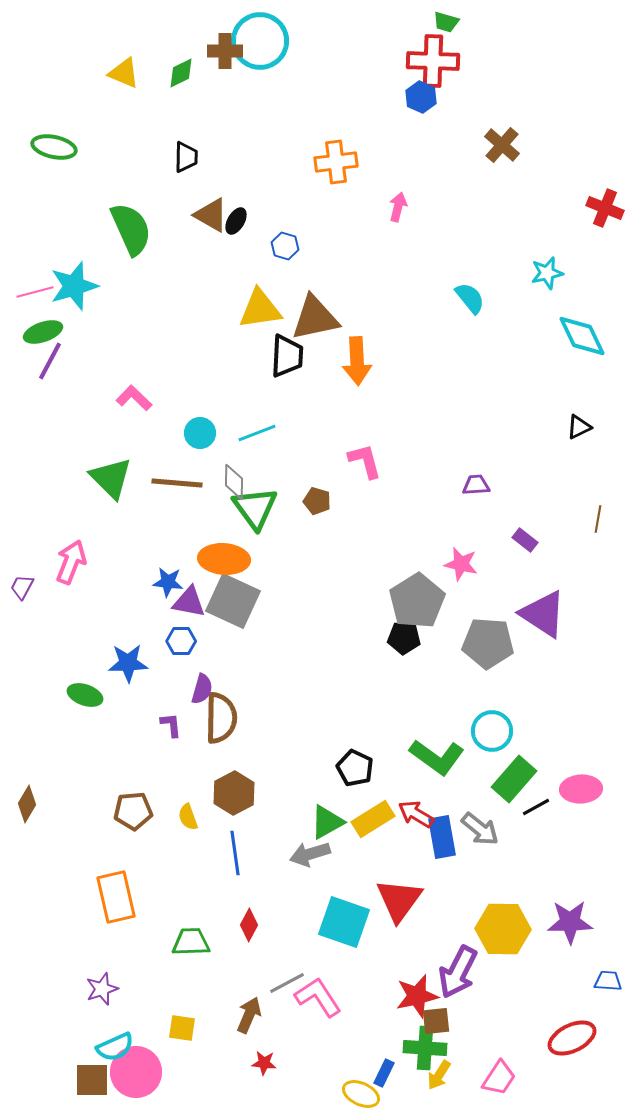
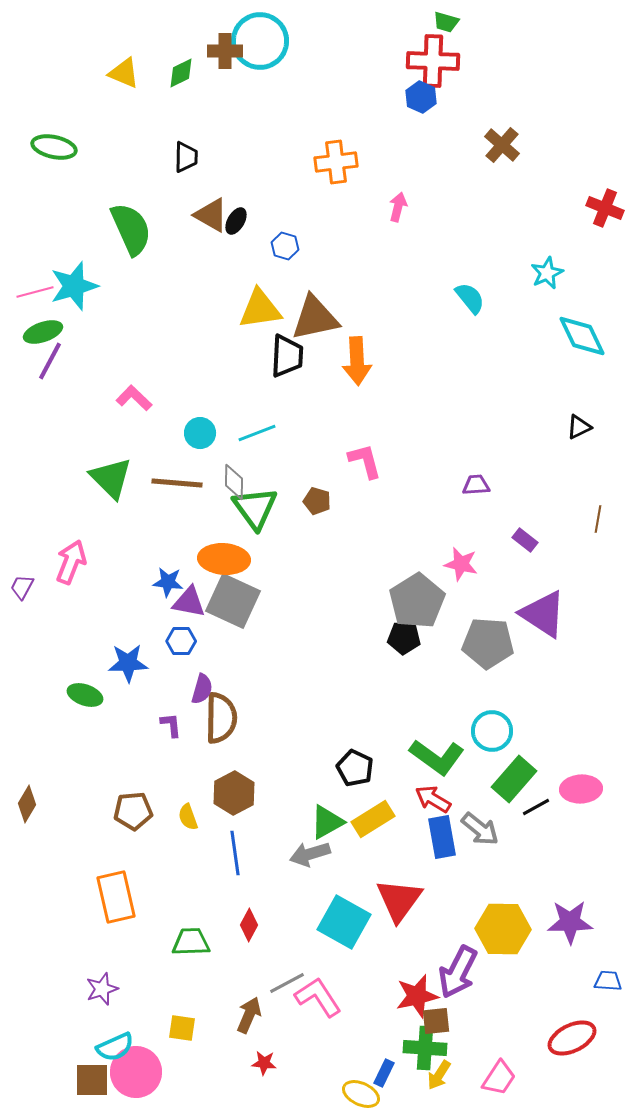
cyan star at (547, 273): rotated 12 degrees counterclockwise
red arrow at (416, 814): moved 17 px right, 15 px up
cyan square at (344, 922): rotated 10 degrees clockwise
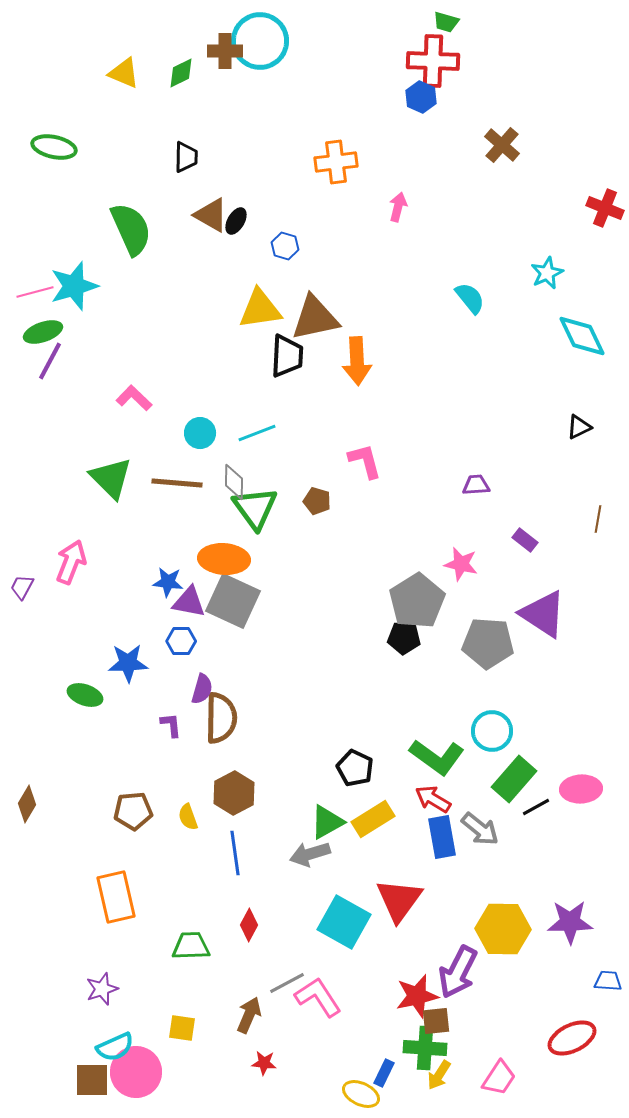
green trapezoid at (191, 942): moved 4 px down
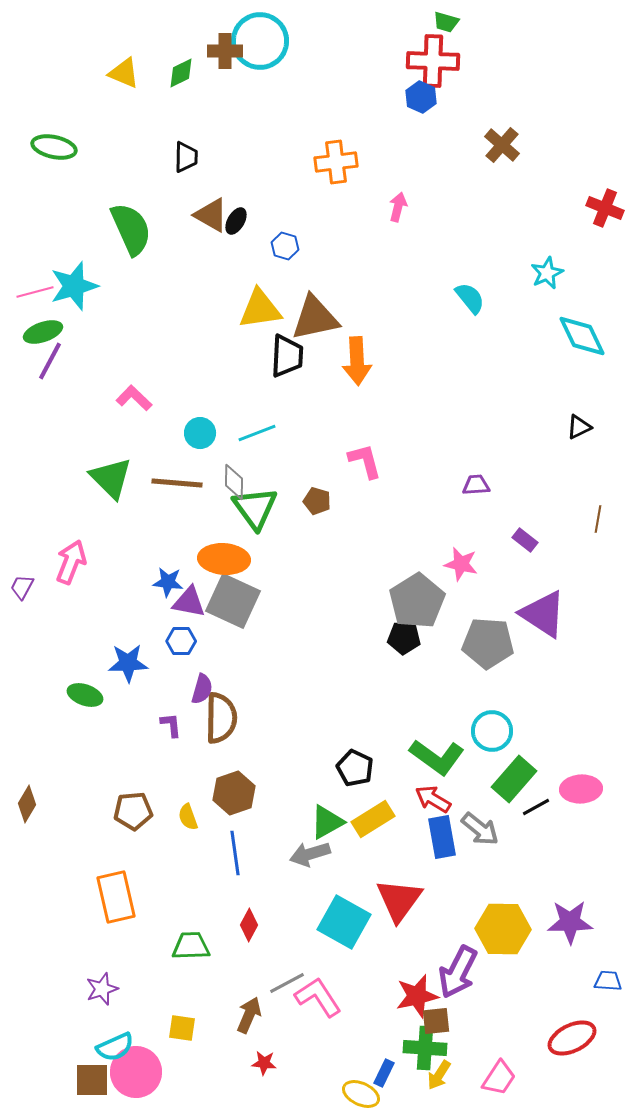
brown hexagon at (234, 793): rotated 9 degrees clockwise
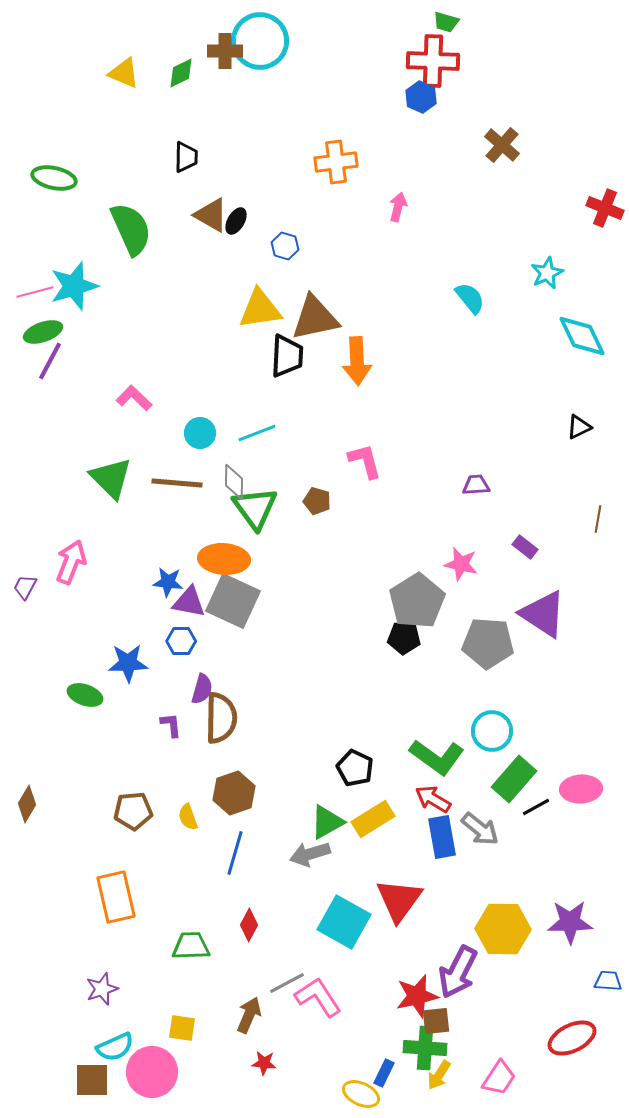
green ellipse at (54, 147): moved 31 px down
purple rectangle at (525, 540): moved 7 px down
purple trapezoid at (22, 587): moved 3 px right
blue line at (235, 853): rotated 24 degrees clockwise
pink circle at (136, 1072): moved 16 px right
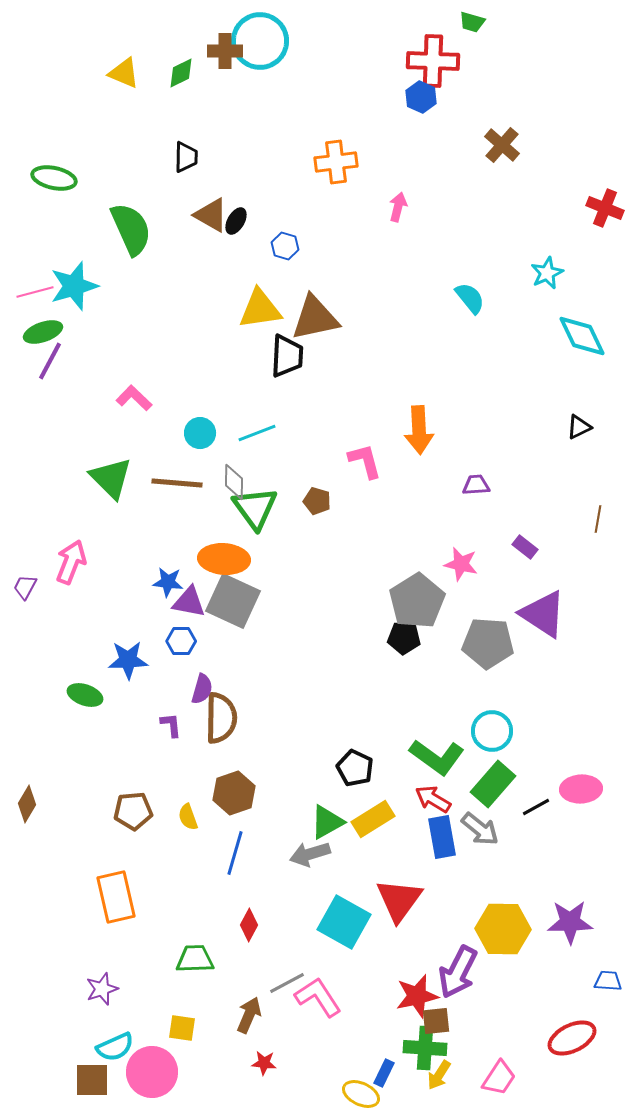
green trapezoid at (446, 22): moved 26 px right
orange arrow at (357, 361): moved 62 px right, 69 px down
blue star at (128, 663): moved 3 px up
green rectangle at (514, 779): moved 21 px left, 5 px down
green trapezoid at (191, 946): moved 4 px right, 13 px down
